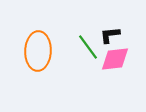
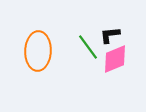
pink diamond: rotated 16 degrees counterclockwise
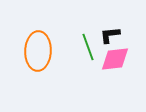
green line: rotated 16 degrees clockwise
pink diamond: rotated 16 degrees clockwise
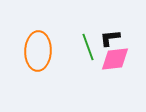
black L-shape: moved 3 px down
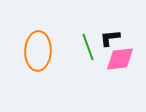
pink diamond: moved 5 px right
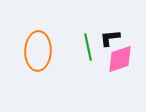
green line: rotated 8 degrees clockwise
pink diamond: rotated 12 degrees counterclockwise
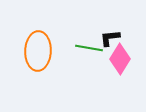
green line: moved 1 px right, 1 px down; rotated 68 degrees counterclockwise
pink diamond: rotated 40 degrees counterclockwise
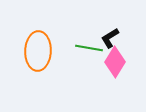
black L-shape: rotated 25 degrees counterclockwise
pink diamond: moved 5 px left, 3 px down
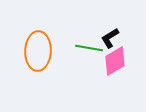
pink diamond: moved 1 px up; rotated 28 degrees clockwise
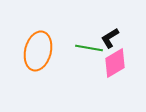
orange ellipse: rotated 12 degrees clockwise
pink diamond: moved 2 px down
